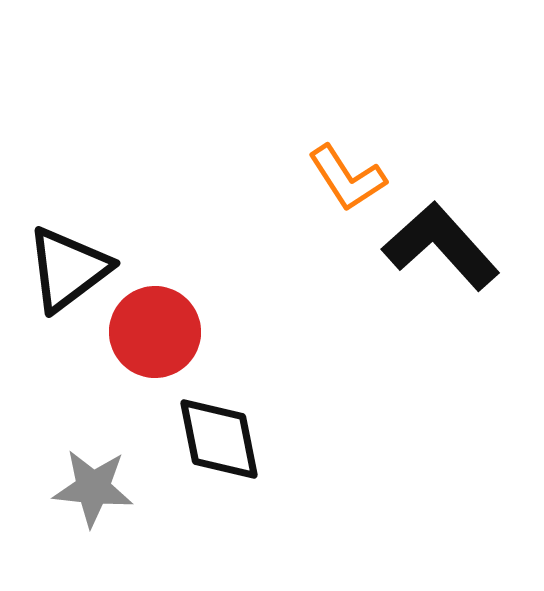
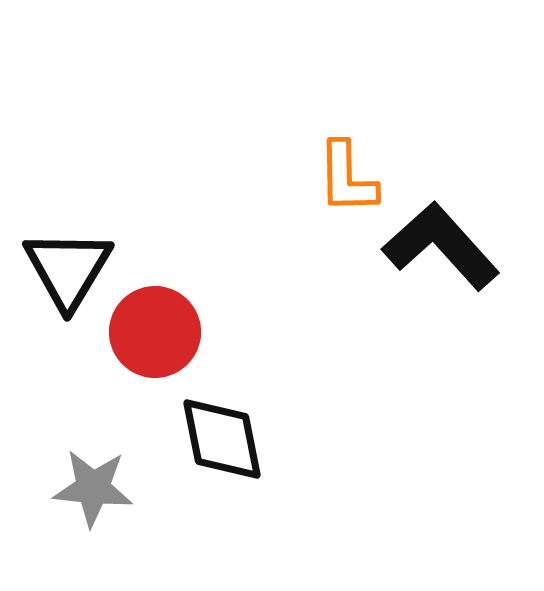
orange L-shape: rotated 32 degrees clockwise
black triangle: rotated 22 degrees counterclockwise
black diamond: moved 3 px right
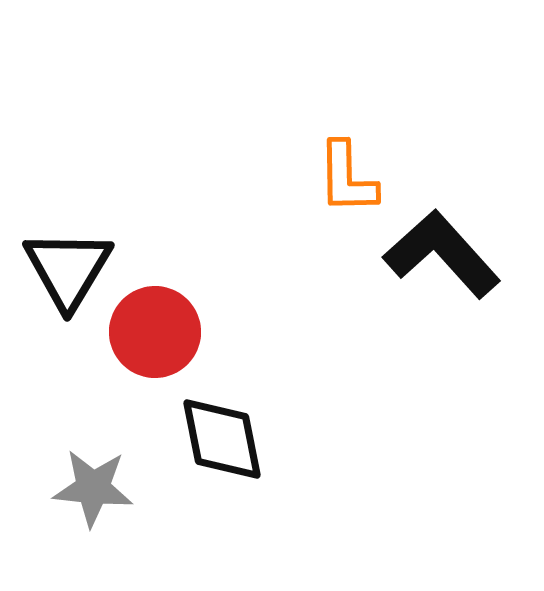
black L-shape: moved 1 px right, 8 px down
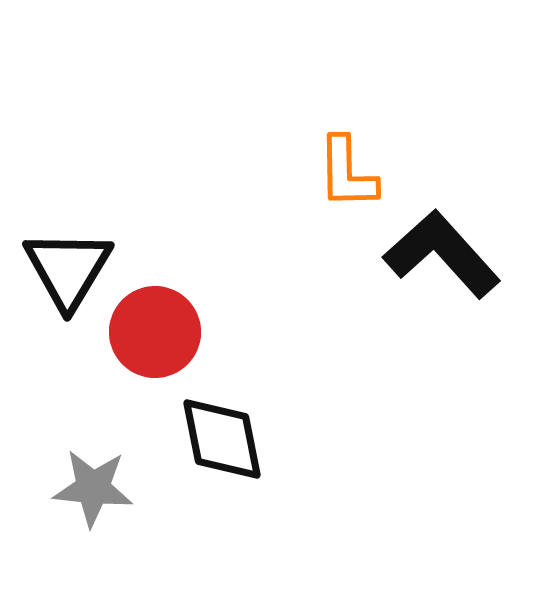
orange L-shape: moved 5 px up
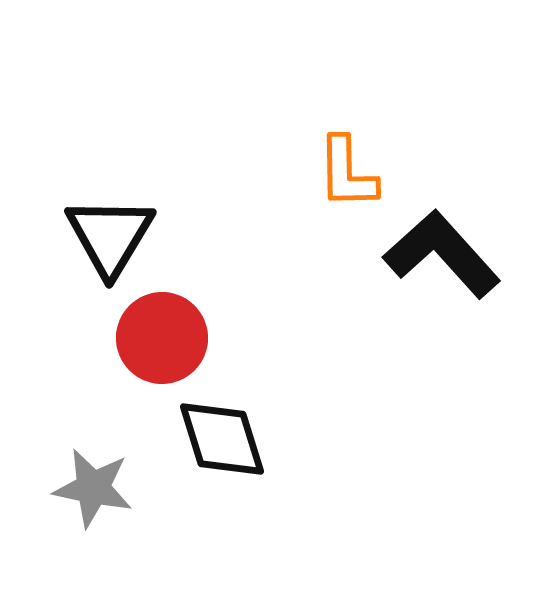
black triangle: moved 42 px right, 33 px up
red circle: moved 7 px right, 6 px down
black diamond: rotated 6 degrees counterclockwise
gray star: rotated 6 degrees clockwise
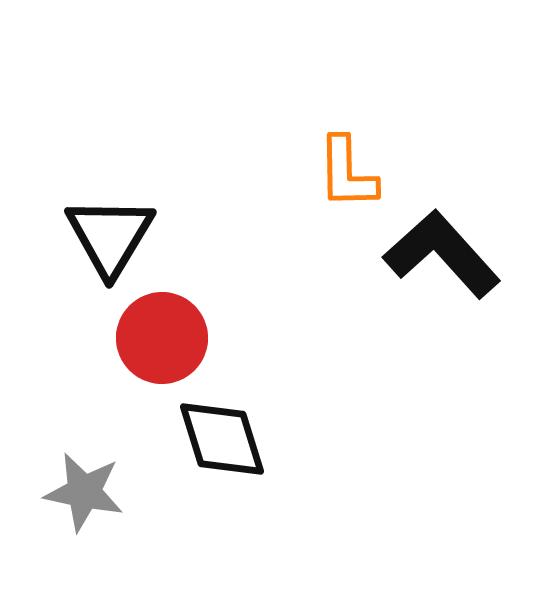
gray star: moved 9 px left, 4 px down
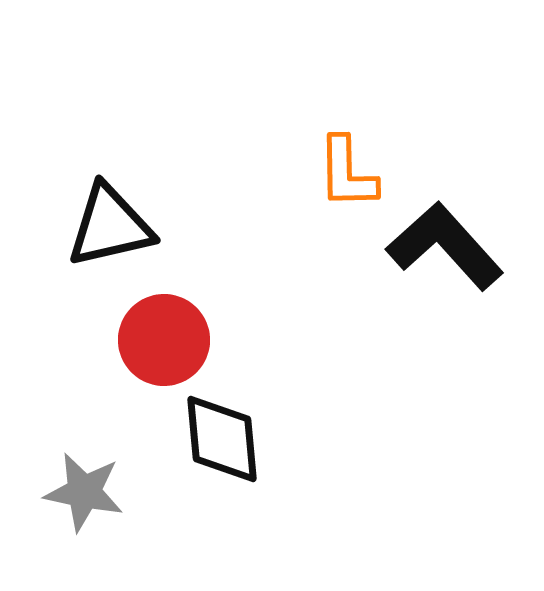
black triangle: moved 10 px up; rotated 46 degrees clockwise
black L-shape: moved 3 px right, 8 px up
red circle: moved 2 px right, 2 px down
black diamond: rotated 12 degrees clockwise
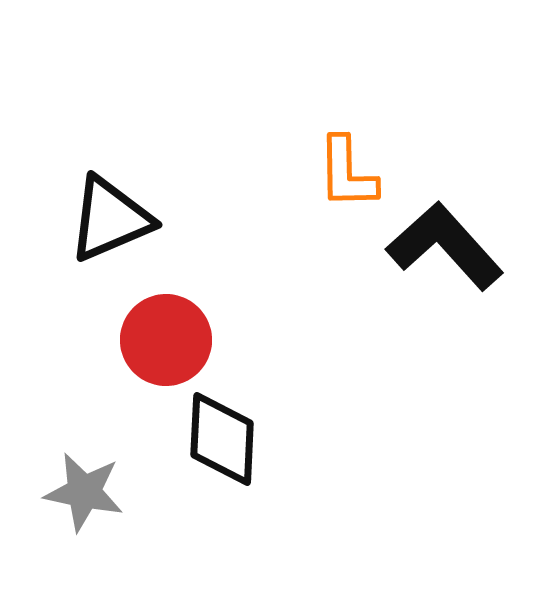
black triangle: moved 7 px up; rotated 10 degrees counterclockwise
red circle: moved 2 px right
black diamond: rotated 8 degrees clockwise
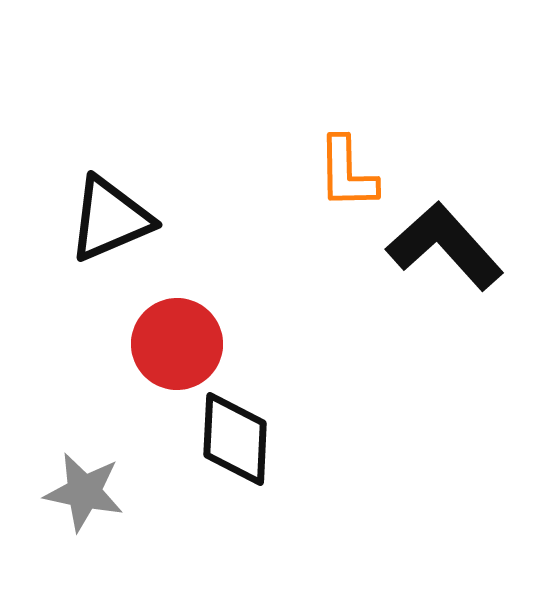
red circle: moved 11 px right, 4 px down
black diamond: moved 13 px right
